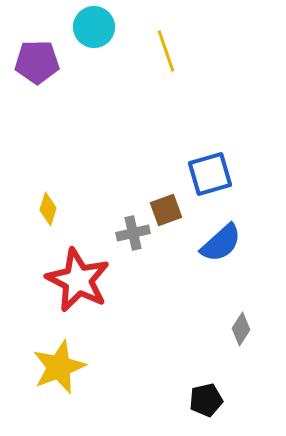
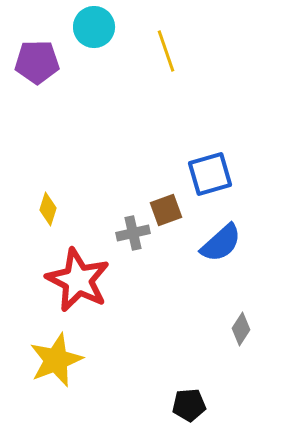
yellow star: moved 3 px left, 7 px up
black pentagon: moved 17 px left, 5 px down; rotated 8 degrees clockwise
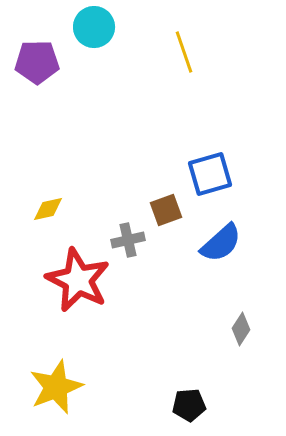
yellow line: moved 18 px right, 1 px down
yellow diamond: rotated 60 degrees clockwise
gray cross: moved 5 px left, 7 px down
yellow star: moved 27 px down
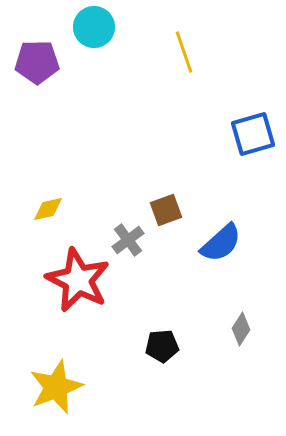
blue square: moved 43 px right, 40 px up
gray cross: rotated 24 degrees counterclockwise
black pentagon: moved 27 px left, 59 px up
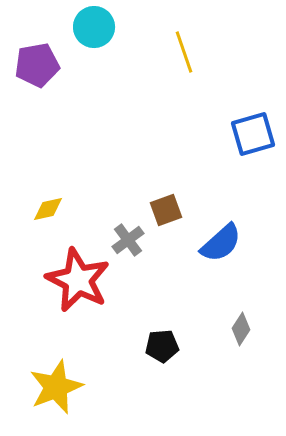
purple pentagon: moved 3 px down; rotated 9 degrees counterclockwise
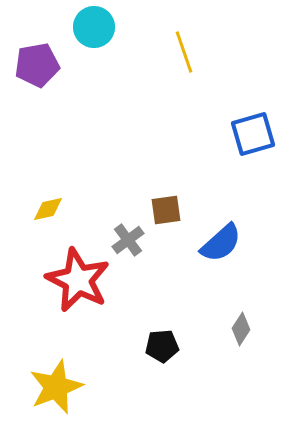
brown square: rotated 12 degrees clockwise
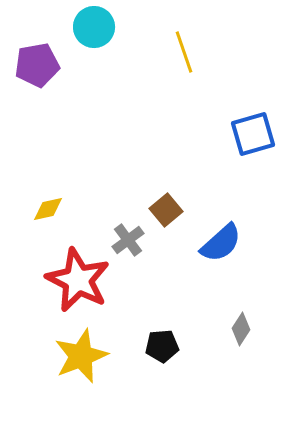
brown square: rotated 32 degrees counterclockwise
yellow star: moved 25 px right, 31 px up
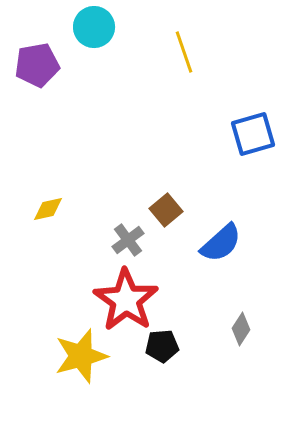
red star: moved 48 px right, 20 px down; rotated 8 degrees clockwise
yellow star: rotated 6 degrees clockwise
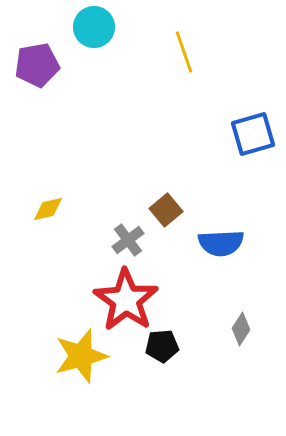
blue semicircle: rotated 39 degrees clockwise
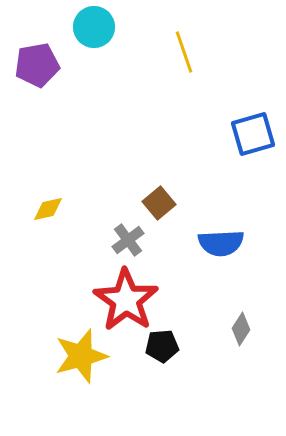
brown square: moved 7 px left, 7 px up
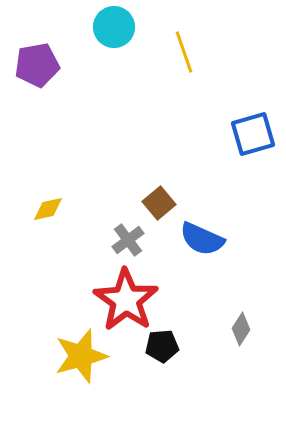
cyan circle: moved 20 px right
blue semicircle: moved 19 px left, 4 px up; rotated 27 degrees clockwise
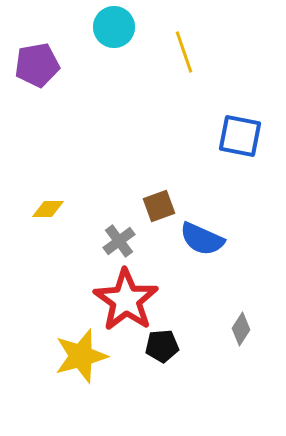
blue square: moved 13 px left, 2 px down; rotated 27 degrees clockwise
brown square: moved 3 px down; rotated 20 degrees clockwise
yellow diamond: rotated 12 degrees clockwise
gray cross: moved 9 px left, 1 px down
